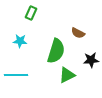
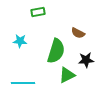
green rectangle: moved 7 px right, 1 px up; rotated 56 degrees clockwise
black star: moved 5 px left
cyan line: moved 7 px right, 8 px down
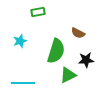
cyan star: rotated 24 degrees counterclockwise
green triangle: moved 1 px right
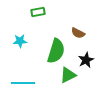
cyan star: rotated 16 degrees clockwise
black star: rotated 21 degrees counterclockwise
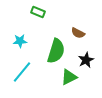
green rectangle: rotated 32 degrees clockwise
green triangle: moved 1 px right, 2 px down
cyan line: moved 1 px left, 11 px up; rotated 50 degrees counterclockwise
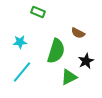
cyan star: moved 1 px down
black star: moved 1 px down
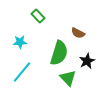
green rectangle: moved 4 px down; rotated 24 degrees clockwise
green semicircle: moved 3 px right, 2 px down
black star: moved 1 px right
green triangle: moved 1 px left, 1 px down; rotated 48 degrees counterclockwise
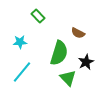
black star: moved 1 px left, 1 px down
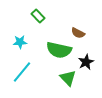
green semicircle: moved 3 px up; rotated 85 degrees clockwise
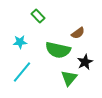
brown semicircle: rotated 64 degrees counterclockwise
green semicircle: moved 1 px left
black star: moved 1 px left
green triangle: moved 1 px right; rotated 24 degrees clockwise
